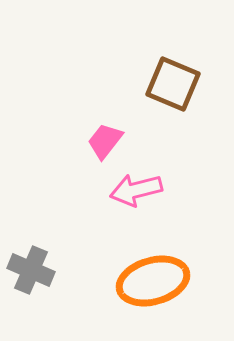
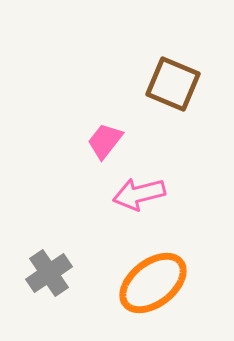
pink arrow: moved 3 px right, 4 px down
gray cross: moved 18 px right, 3 px down; rotated 33 degrees clockwise
orange ellipse: moved 2 px down; rotated 22 degrees counterclockwise
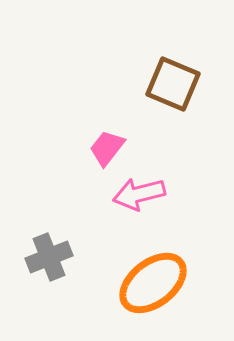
pink trapezoid: moved 2 px right, 7 px down
gray cross: moved 16 px up; rotated 12 degrees clockwise
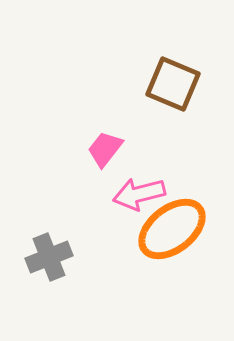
pink trapezoid: moved 2 px left, 1 px down
orange ellipse: moved 19 px right, 54 px up
